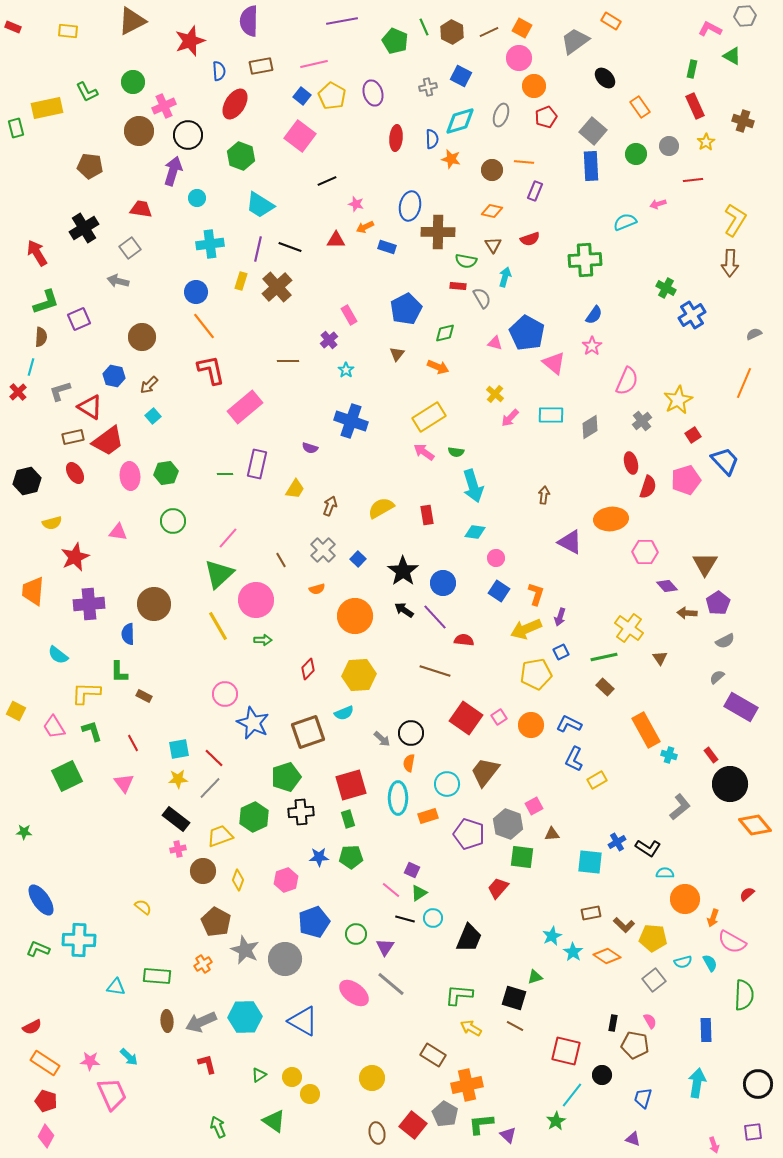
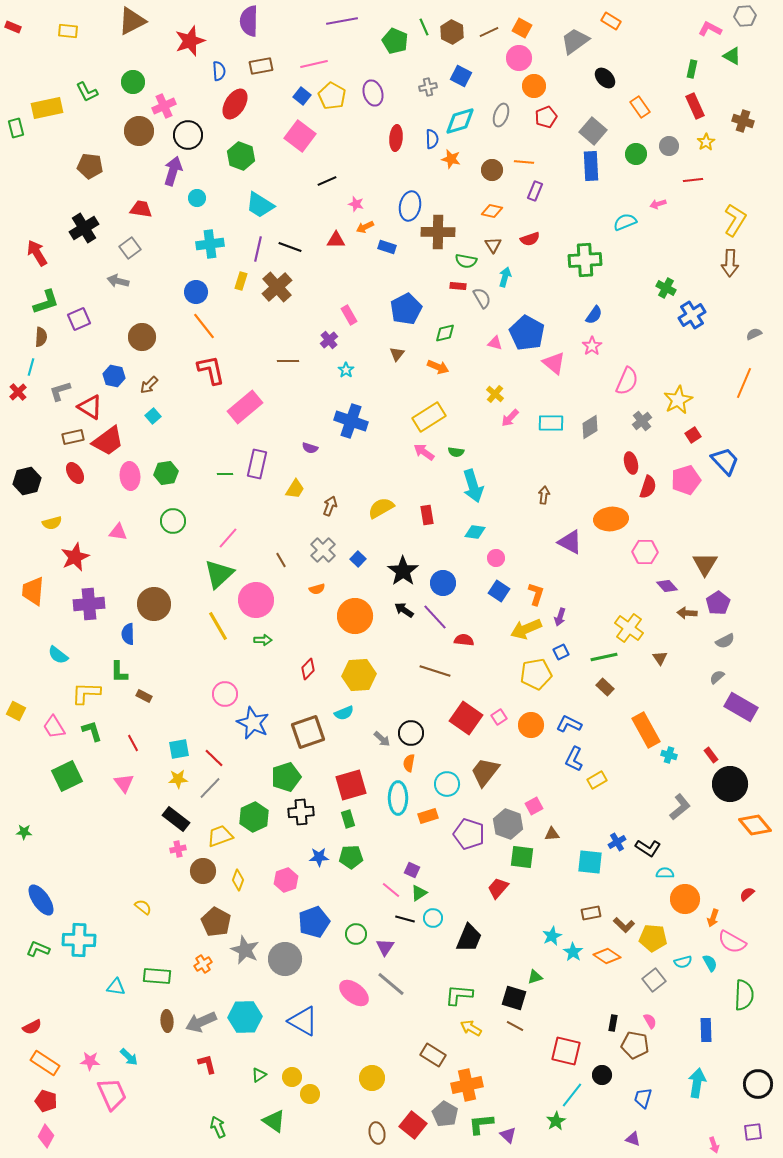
cyan rectangle at (551, 415): moved 8 px down
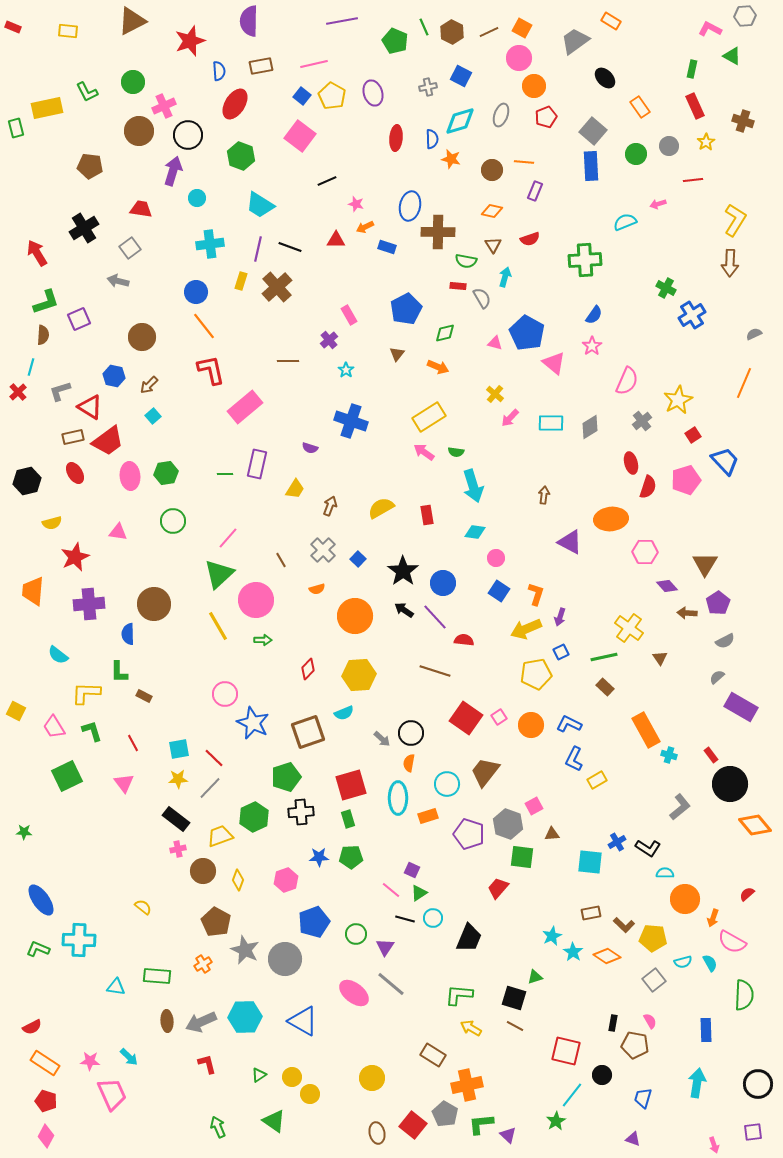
brown semicircle at (41, 337): moved 2 px right, 2 px up
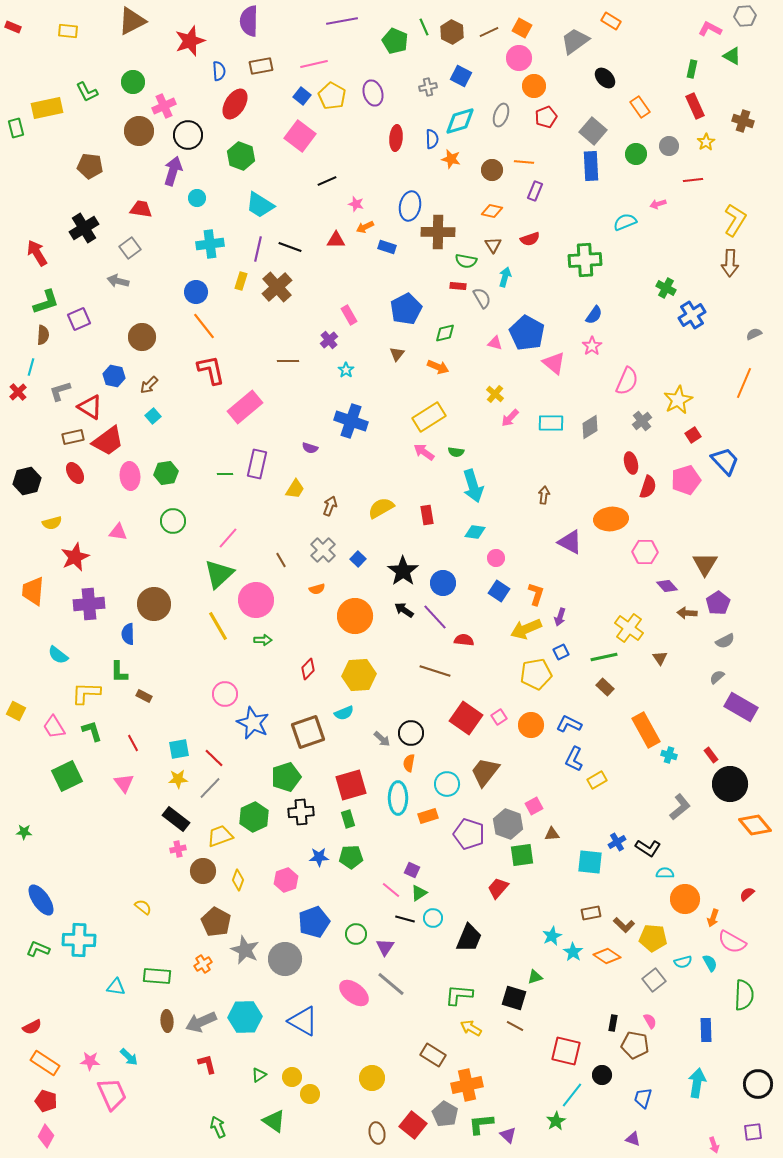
green square at (522, 857): moved 2 px up; rotated 15 degrees counterclockwise
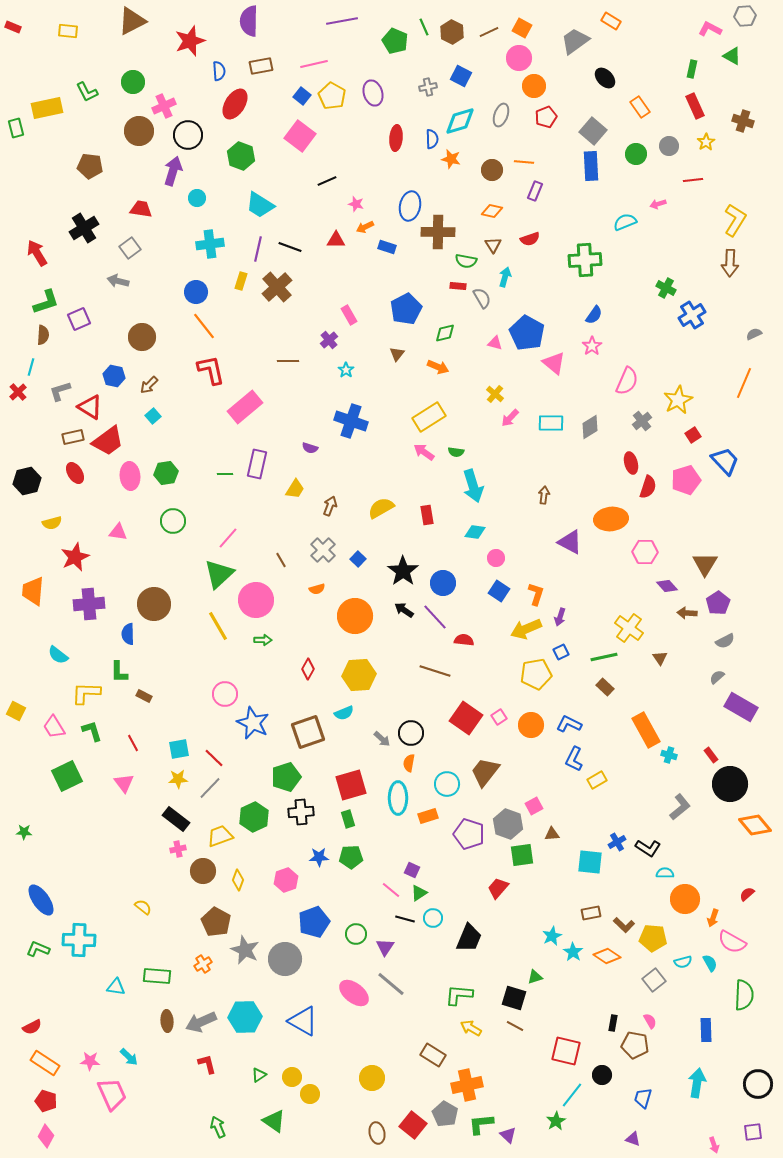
red diamond at (308, 669): rotated 15 degrees counterclockwise
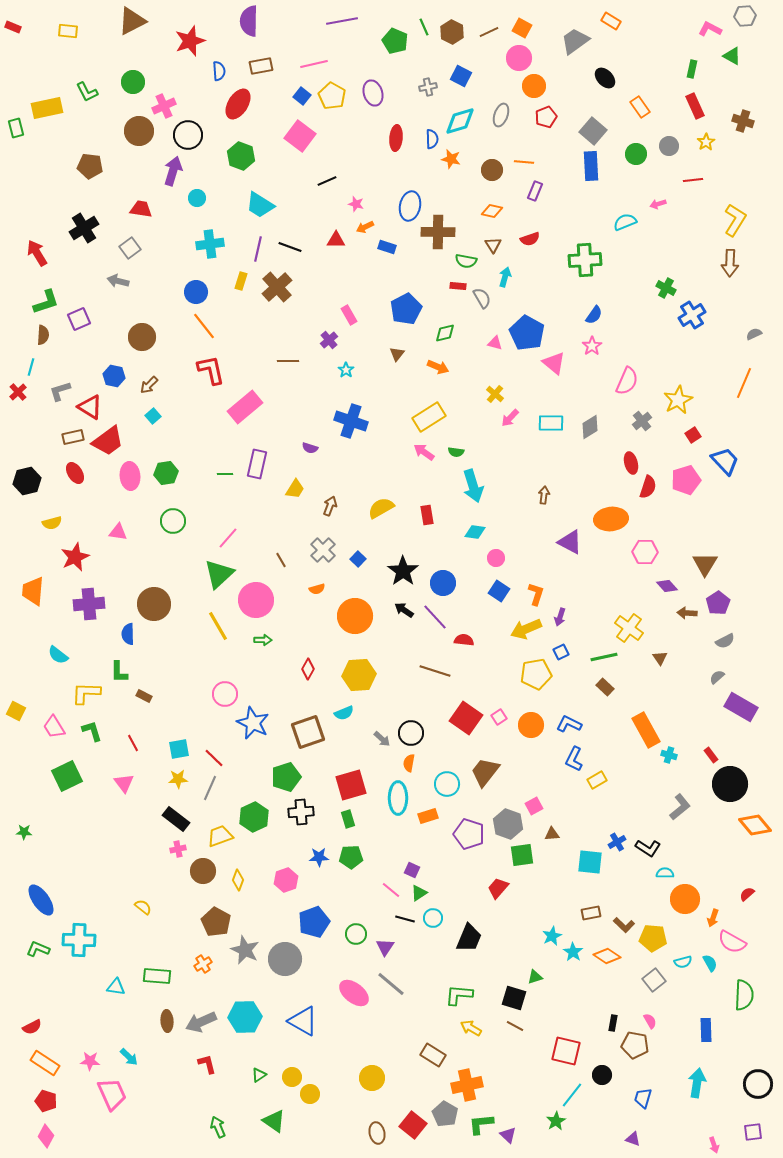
red ellipse at (235, 104): moved 3 px right
gray line at (210, 788): rotated 20 degrees counterclockwise
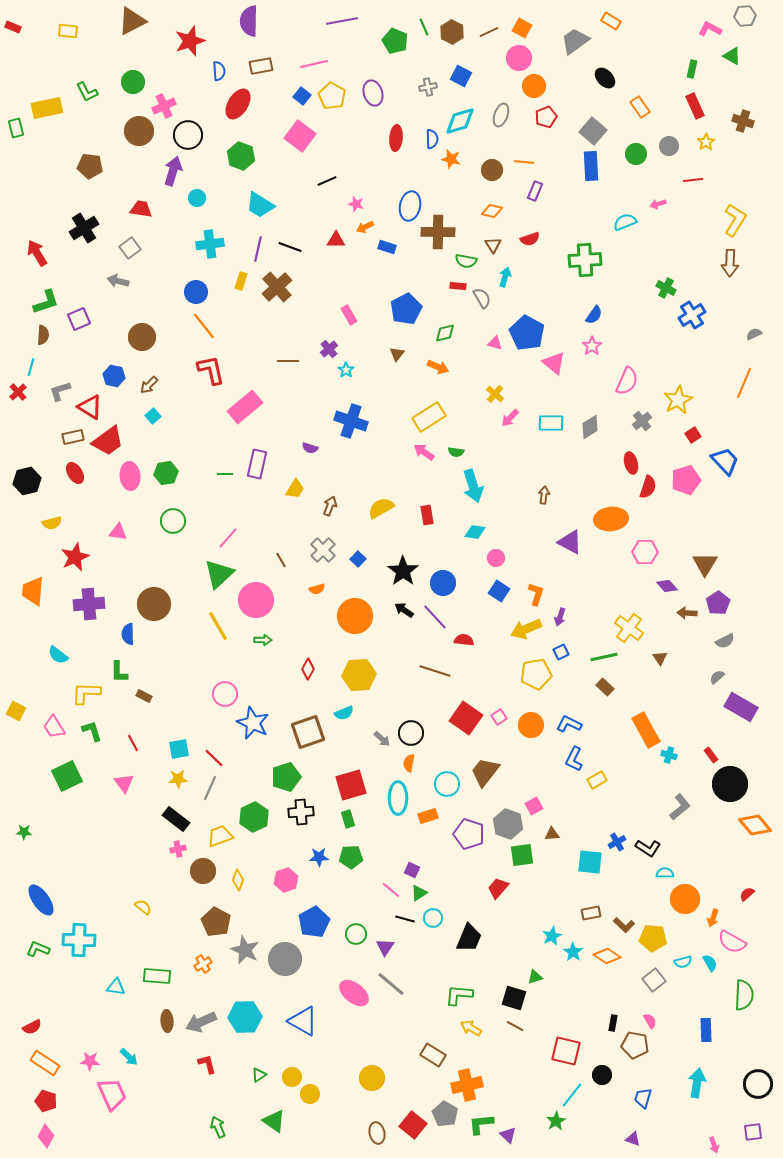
purple cross at (329, 340): moved 9 px down
blue pentagon at (314, 922): rotated 8 degrees counterclockwise
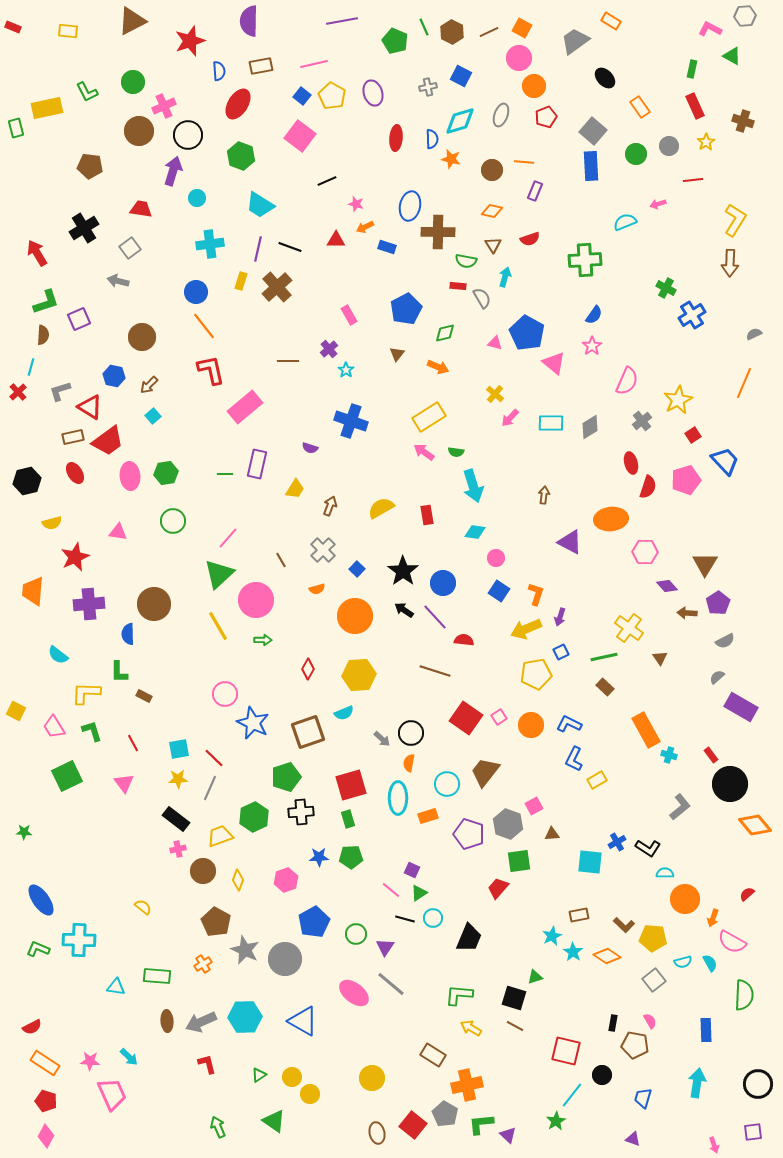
blue square at (358, 559): moved 1 px left, 10 px down
green square at (522, 855): moved 3 px left, 6 px down
brown rectangle at (591, 913): moved 12 px left, 2 px down
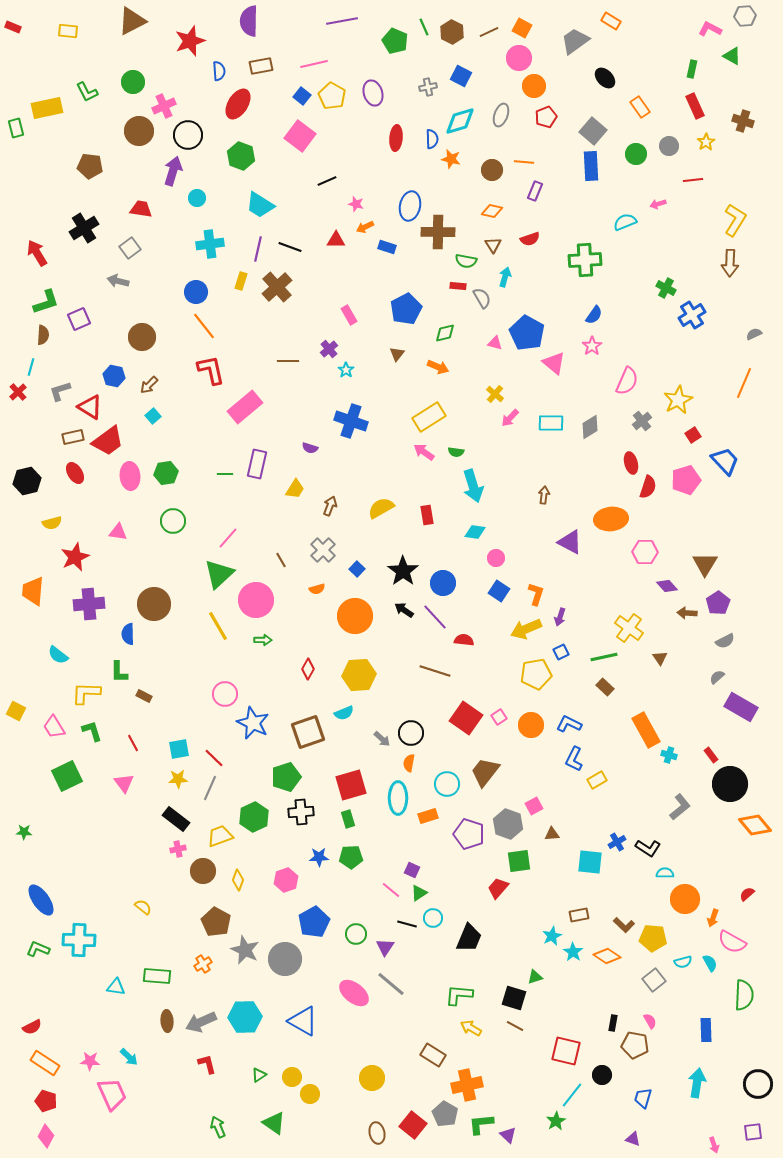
black line at (405, 919): moved 2 px right, 5 px down
green triangle at (274, 1121): moved 2 px down
